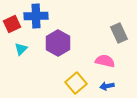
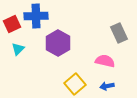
cyan triangle: moved 3 px left
yellow square: moved 1 px left, 1 px down
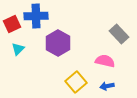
gray rectangle: moved 1 px down; rotated 18 degrees counterclockwise
yellow square: moved 1 px right, 2 px up
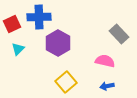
blue cross: moved 3 px right, 1 px down
yellow square: moved 10 px left
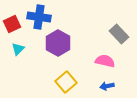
blue cross: rotated 10 degrees clockwise
